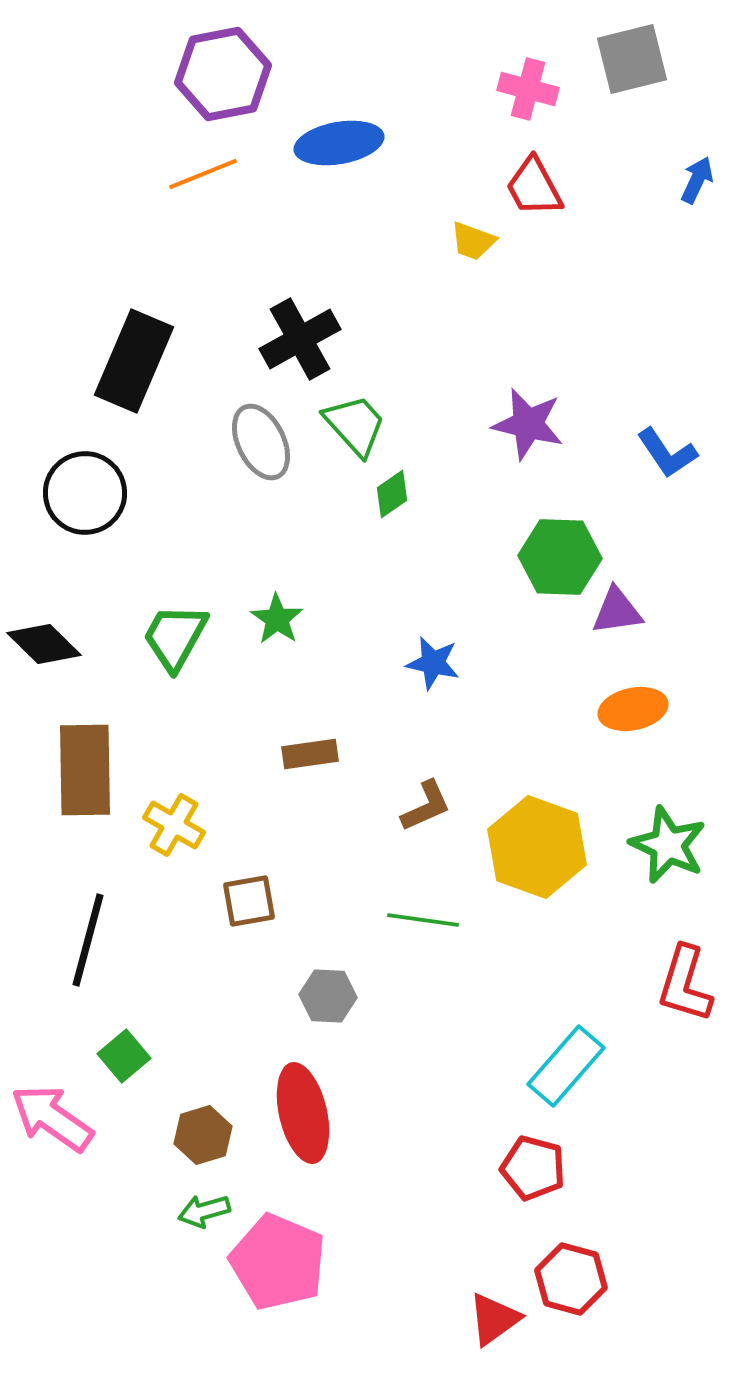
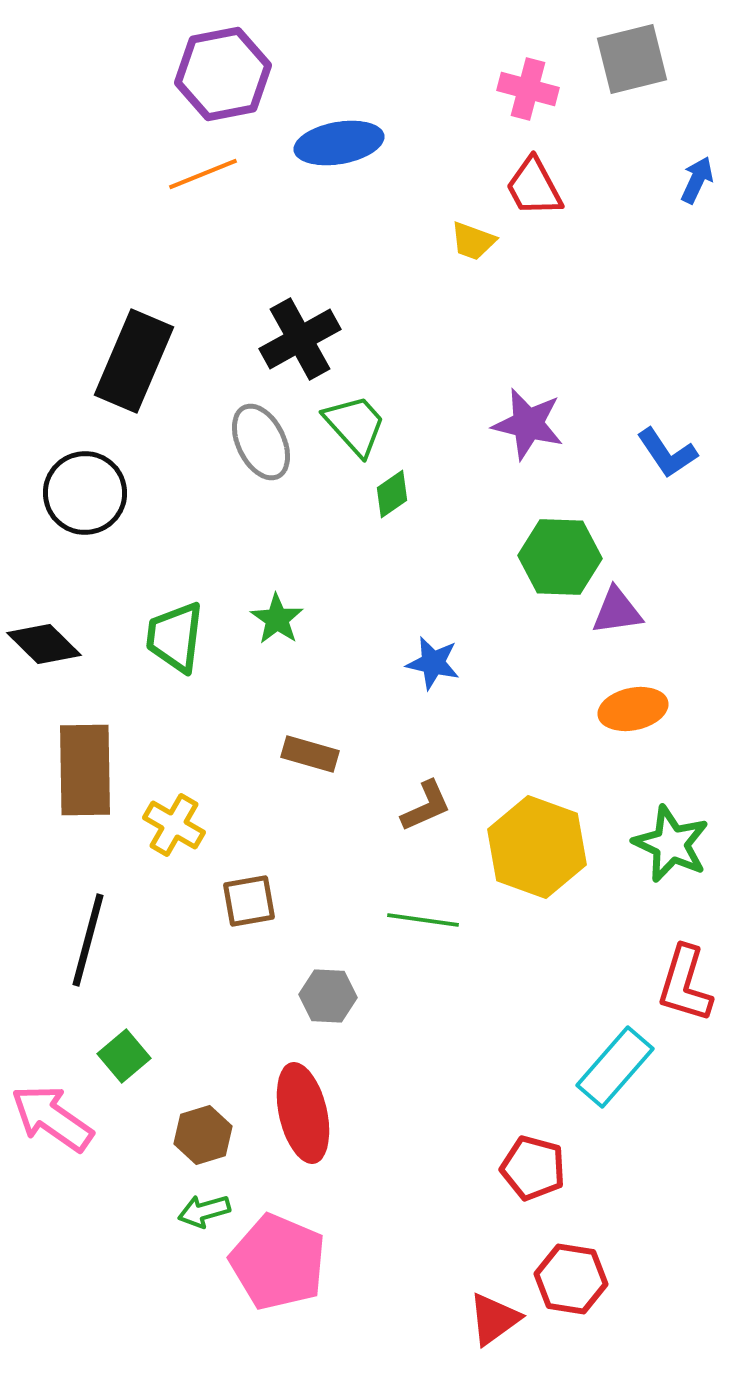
green trapezoid at (175, 637): rotated 22 degrees counterclockwise
brown rectangle at (310, 754): rotated 24 degrees clockwise
green star at (668, 845): moved 3 px right, 1 px up
cyan rectangle at (566, 1066): moved 49 px right, 1 px down
red hexagon at (571, 1279): rotated 6 degrees counterclockwise
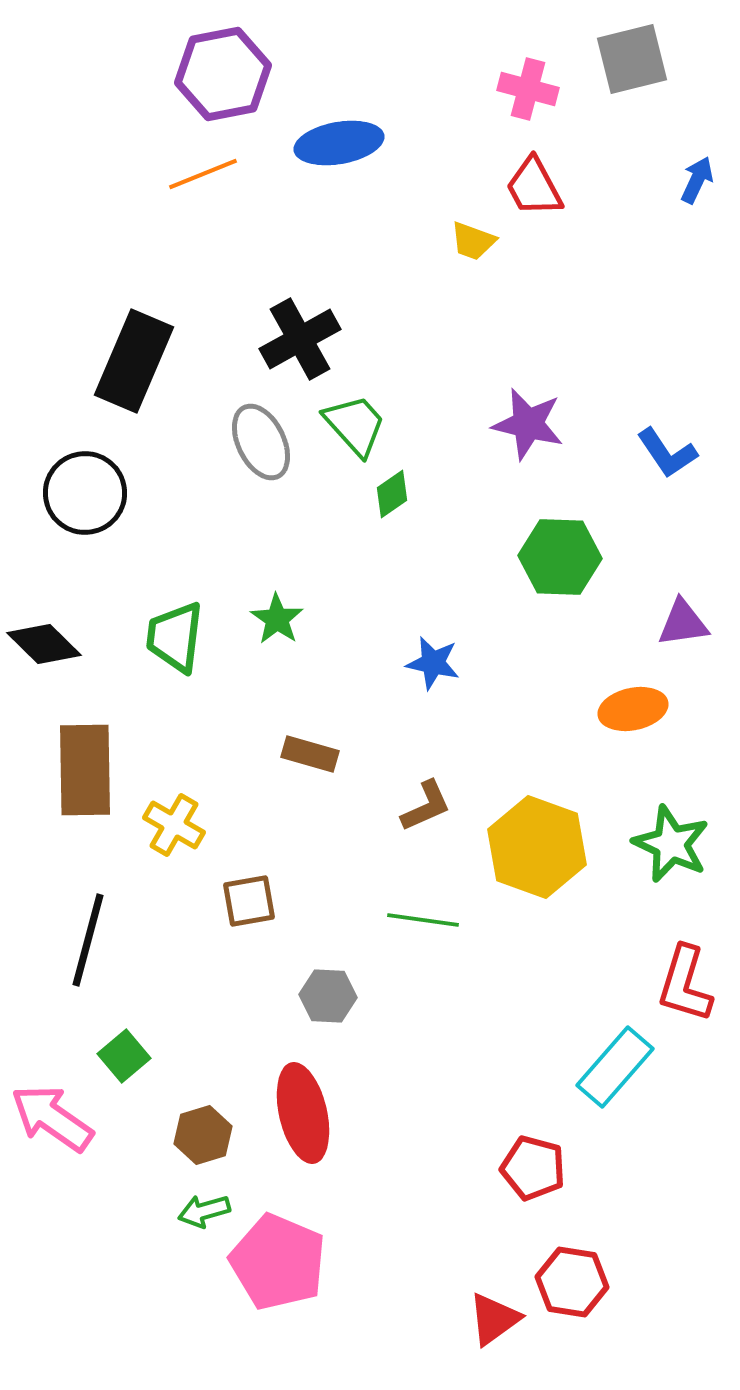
purple triangle at (617, 611): moved 66 px right, 12 px down
red hexagon at (571, 1279): moved 1 px right, 3 px down
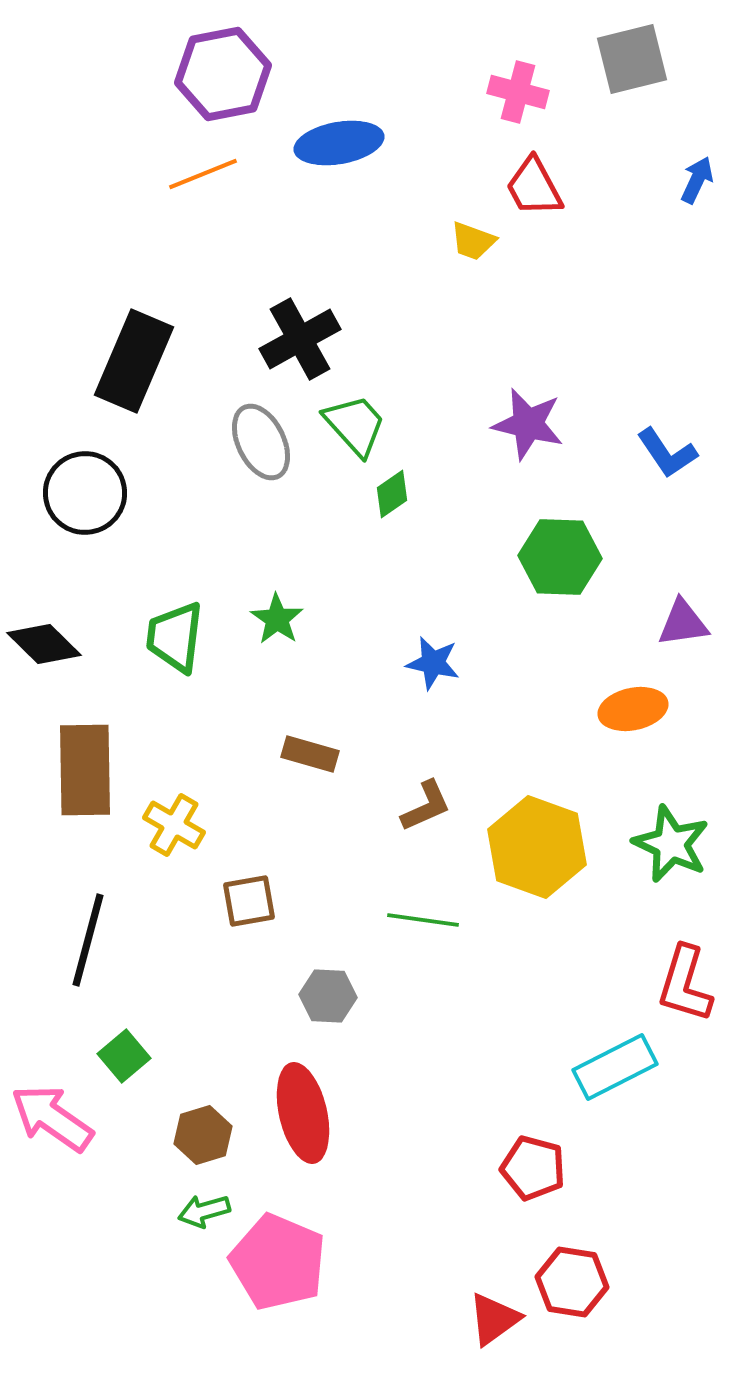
pink cross at (528, 89): moved 10 px left, 3 px down
cyan rectangle at (615, 1067): rotated 22 degrees clockwise
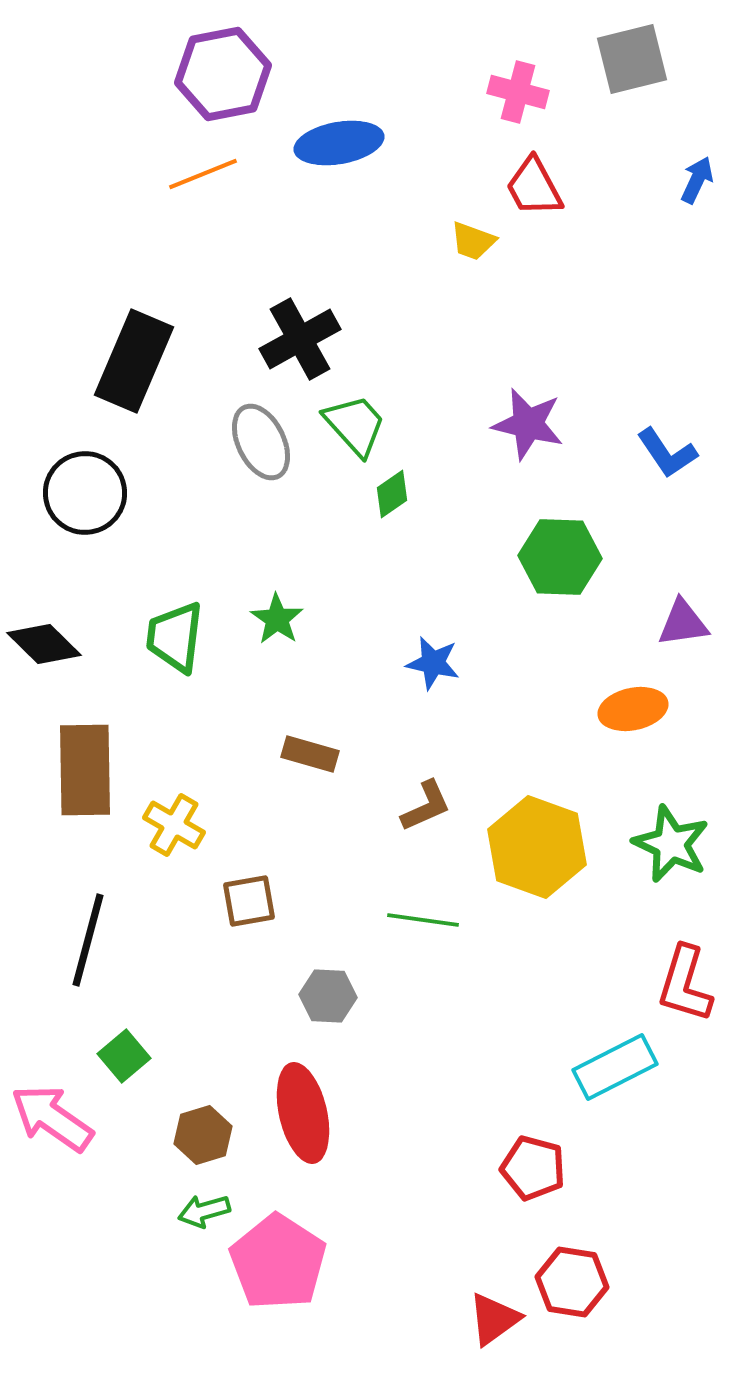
pink pentagon at (278, 1262): rotated 10 degrees clockwise
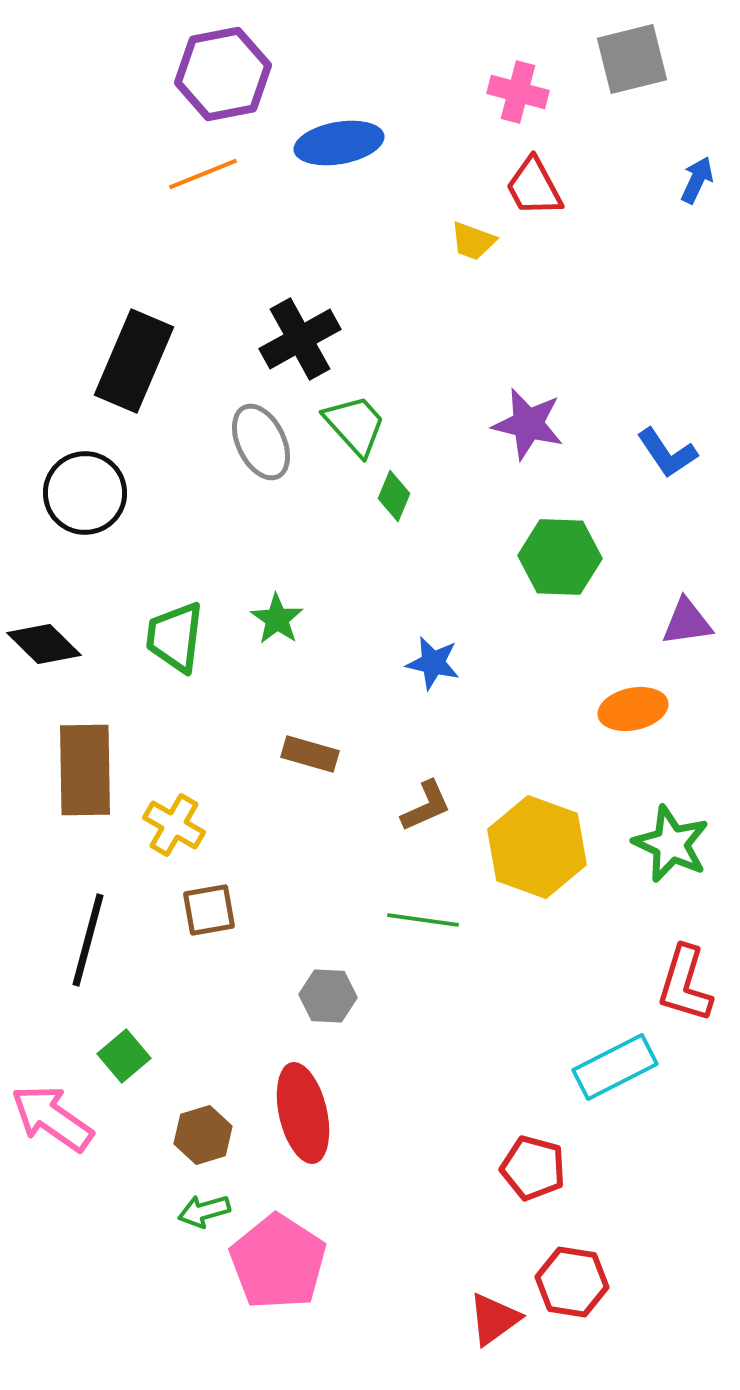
green diamond at (392, 494): moved 2 px right, 2 px down; rotated 33 degrees counterclockwise
purple triangle at (683, 623): moved 4 px right, 1 px up
brown square at (249, 901): moved 40 px left, 9 px down
